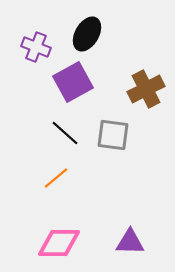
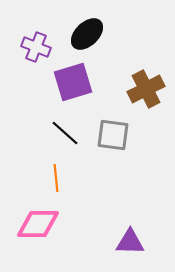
black ellipse: rotated 16 degrees clockwise
purple square: rotated 12 degrees clockwise
orange line: rotated 56 degrees counterclockwise
pink diamond: moved 21 px left, 19 px up
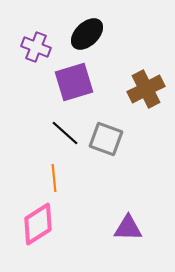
purple square: moved 1 px right
gray square: moved 7 px left, 4 px down; rotated 12 degrees clockwise
orange line: moved 2 px left
pink diamond: rotated 33 degrees counterclockwise
purple triangle: moved 2 px left, 14 px up
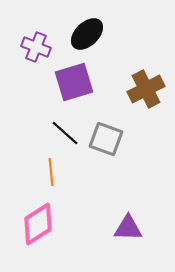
orange line: moved 3 px left, 6 px up
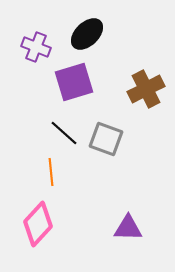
black line: moved 1 px left
pink diamond: rotated 15 degrees counterclockwise
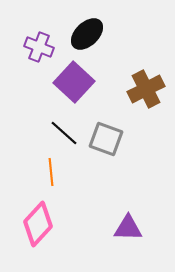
purple cross: moved 3 px right
purple square: rotated 30 degrees counterclockwise
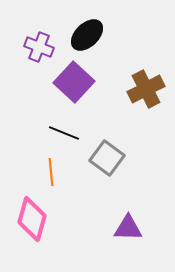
black ellipse: moved 1 px down
black line: rotated 20 degrees counterclockwise
gray square: moved 1 px right, 19 px down; rotated 16 degrees clockwise
pink diamond: moved 6 px left, 5 px up; rotated 27 degrees counterclockwise
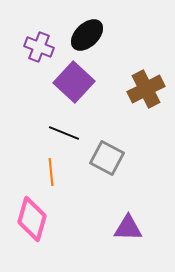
gray square: rotated 8 degrees counterclockwise
